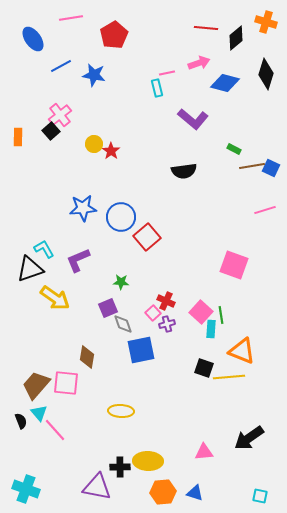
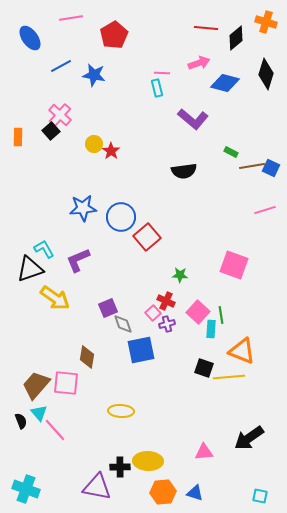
blue ellipse at (33, 39): moved 3 px left, 1 px up
pink line at (167, 73): moved 5 px left; rotated 14 degrees clockwise
pink cross at (60, 115): rotated 10 degrees counterclockwise
green rectangle at (234, 149): moved 3 px left, 3 px down
green star at (121, 282): moved 59 px right, 7 px up
pink square at (201, 312): moved 3 px left
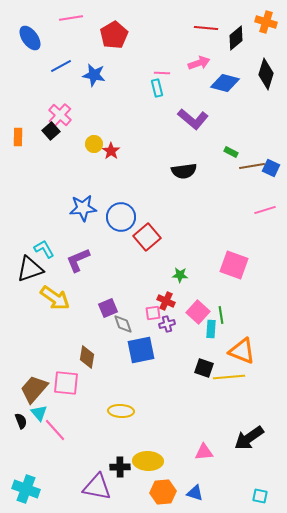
pink square at (153, 313): rotated 35 degrees clockwise
brown trapezoid at (36, 385): moved 2 px left, 4 px down
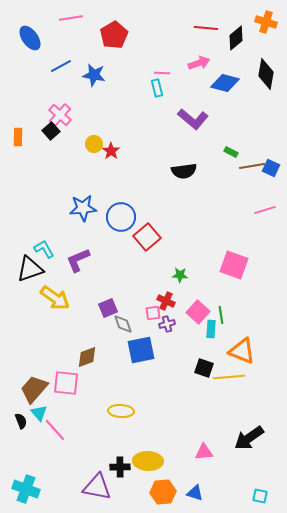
black diamond at (266, 74): rotated 8 degrees counterclockwise
brown diamond at (87, 357): rotated 60 degrees clockwise
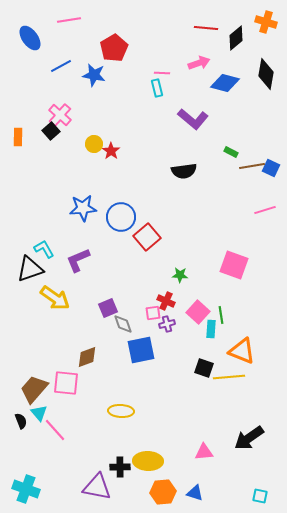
pink line at (71, 18): moved 2 px left, 2 px down
red pentagon at (114, 35): moved 13 px down
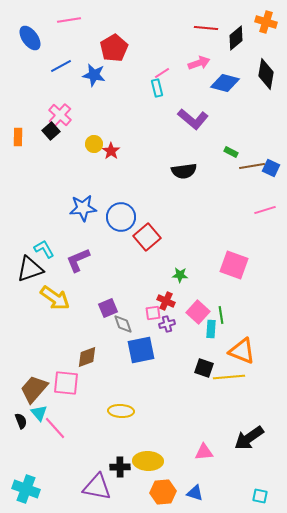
pink line at (162, 73): rotated 35 degrees counterclockwise
pink line at (55, 430): moved 2 px up
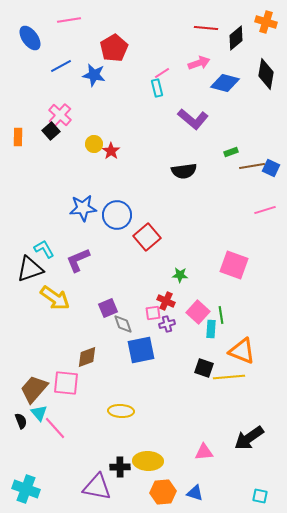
green rectangle at (231, 152): rotated 48 degrees counterclockwise
blue circle at (121, 217): moved 4 px left, 2 px up
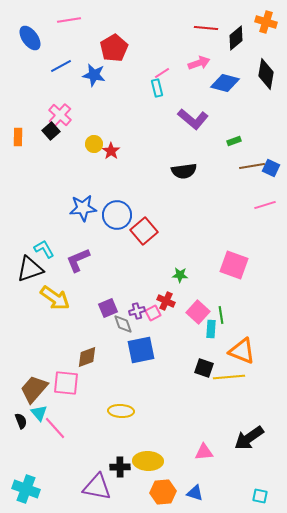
green rectangle at (231, 152): moved 3 px right, 11 px up
pink line at (265, 210): moved 5 px up
red square at (147, 237): moved 3 px left, 6 px up
pink square at (153, 313): rotated 21 degrees counterclockwise
purple cross at (167, 324): moved 30 px left, 13 px up
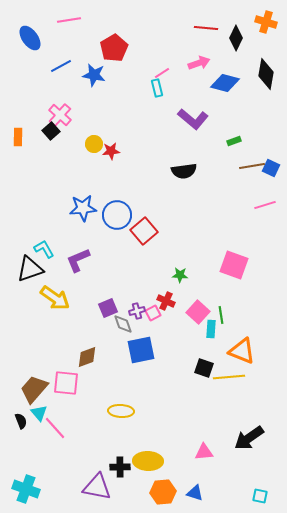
black diamond at (236, 38): rotated 25 degrees counterclockwise
red star at (111, 151): rotated 30 degrees clockwise
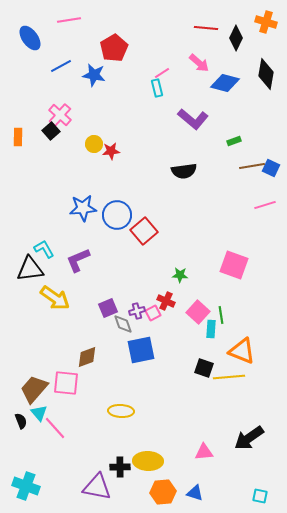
pink arrow at (199, 63): rotated 60 degrees clockwise
black triangle at (30, 269): rotated 12 degrees clockwise
cyan cross at (26, 489): moved 3 px up
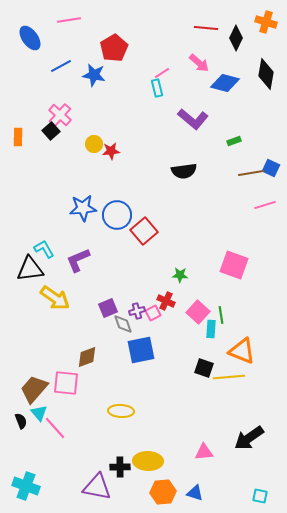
brown line at (252, 166): moved 1 px left, 7 px down
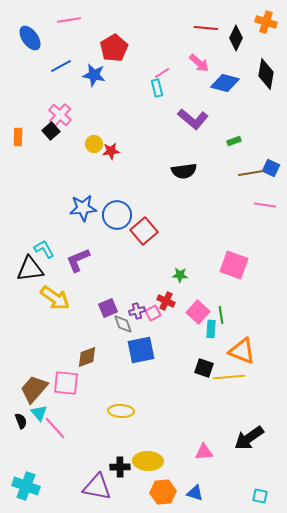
pink line at (265, 205): rotated 25 degrees clockwise
